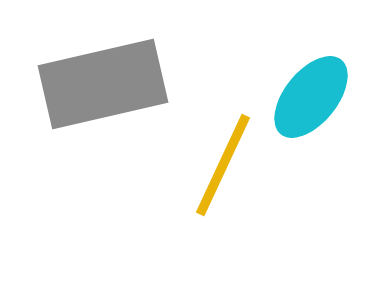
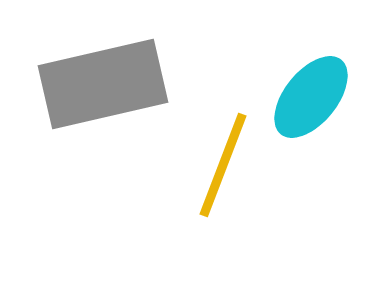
yellow line: rotated 4 degrees counterclockwise
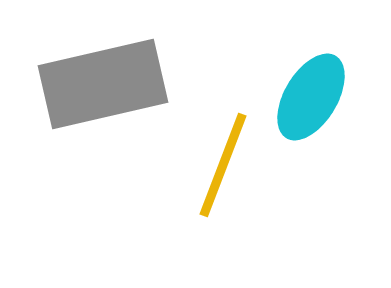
cyan ellipse: rotated 8 degrees counterclockwise
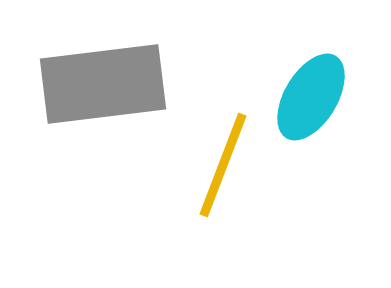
gray rectangle: rotated 6 degrees clockwise
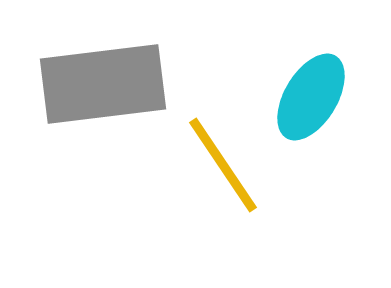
yellow line: rotated 55 degrees counterclockwise
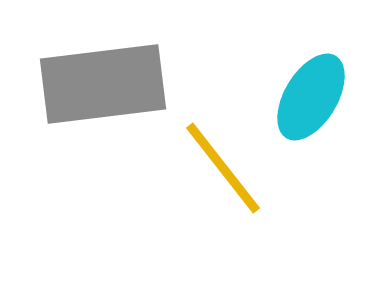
yellow line: moved 3 px down; rotated 4 degrees counterclockwise
